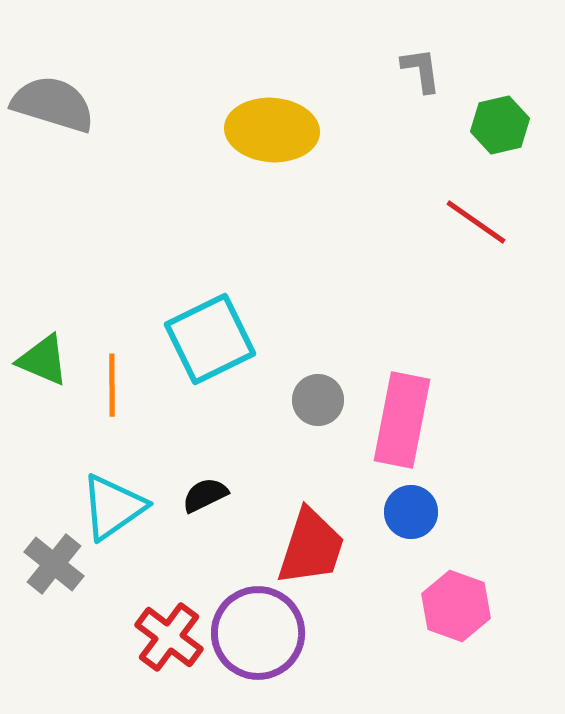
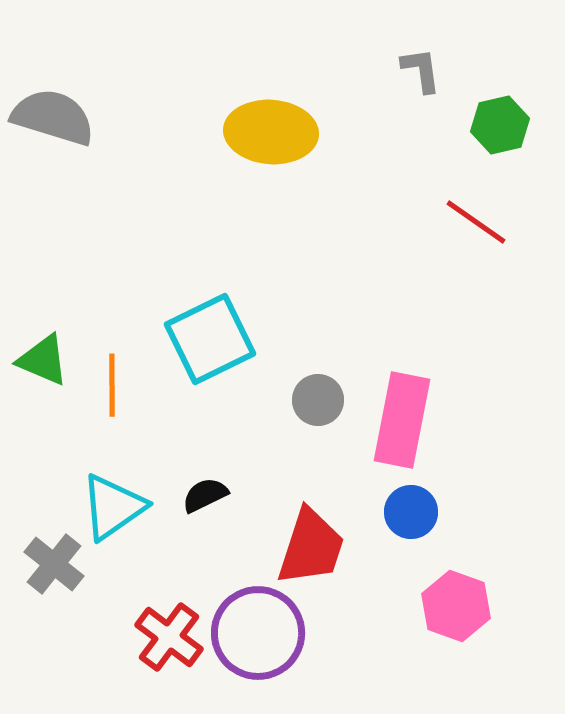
gray semicircle: moved 13 px down
yellow ellipse: moved 1 px left, 2 px down
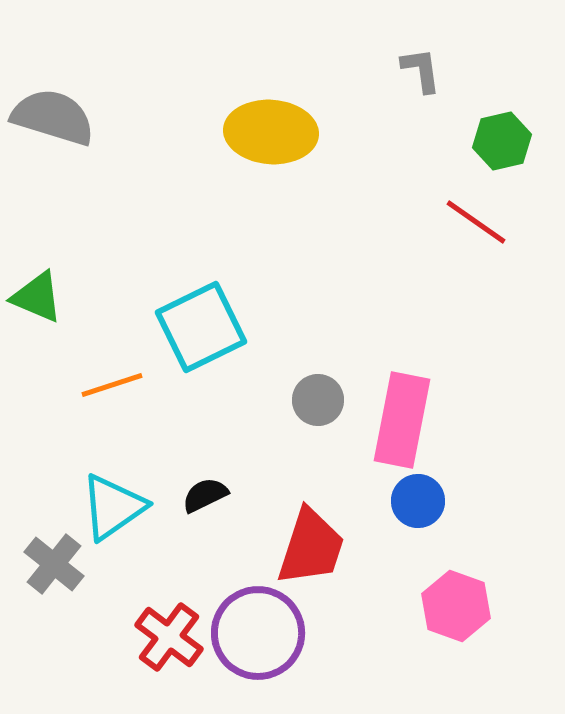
green hexagon: moved 2 px right, 16 px down
cyan square: moved 9 px left, 12 px up
green triangle: moved 6 px left, 63 px up
orange line: rotated 72 degrees clockwise
blue circle: moved 7 px right, 11 px up
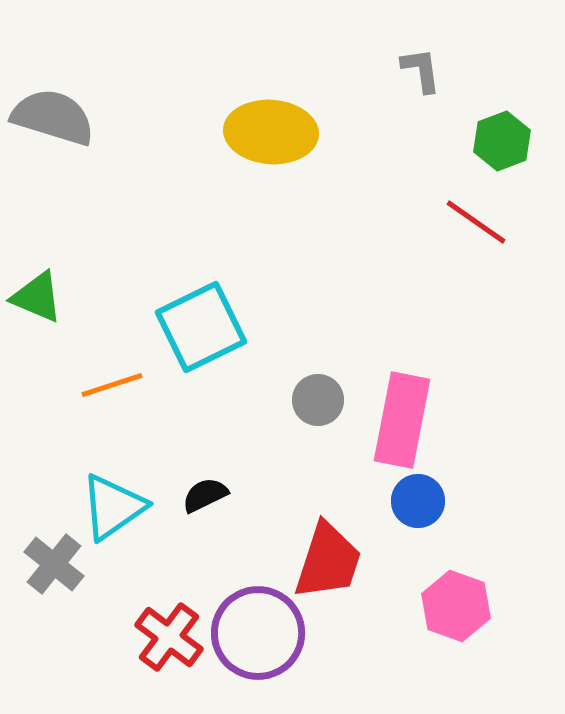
green hexagon: rotated 8 degrees counterclockwise
red trapezoid: moved 17 px right, 14 px down
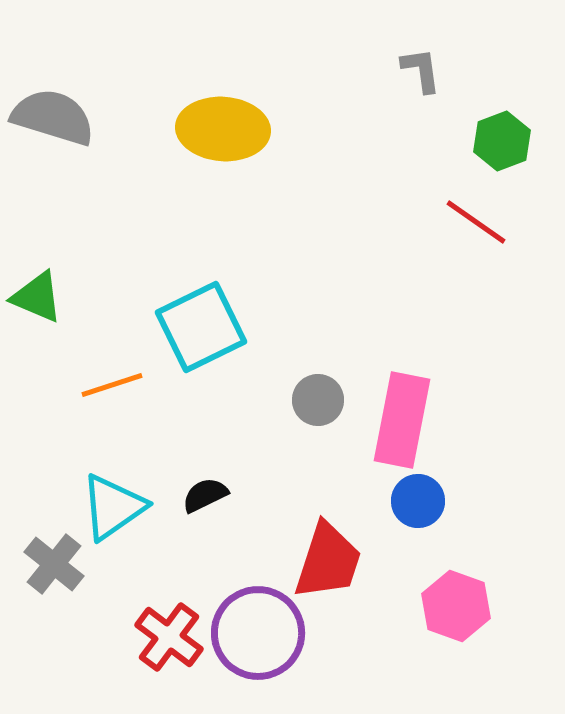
yellow ellipse: moved 48 px left, 3 px up
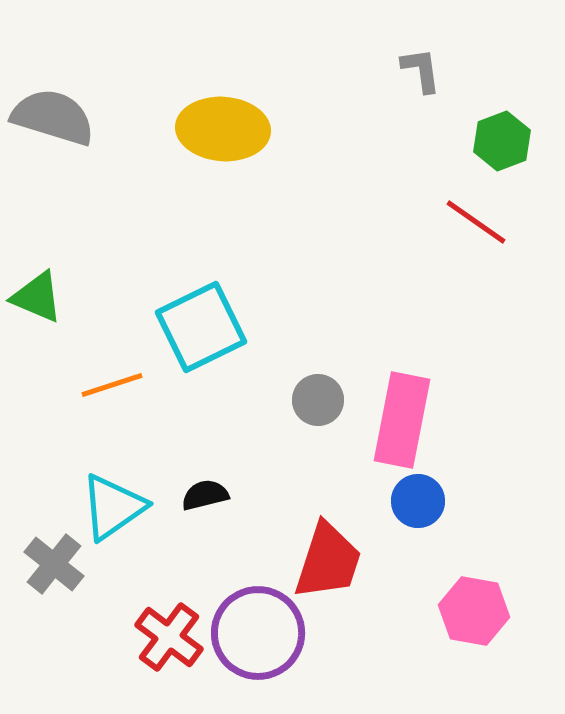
black semicircle: rotated 12 degrees clockwise
pink hexagon: moved 18 px right, 5 px down; rotated 10 degrees counterclockwise
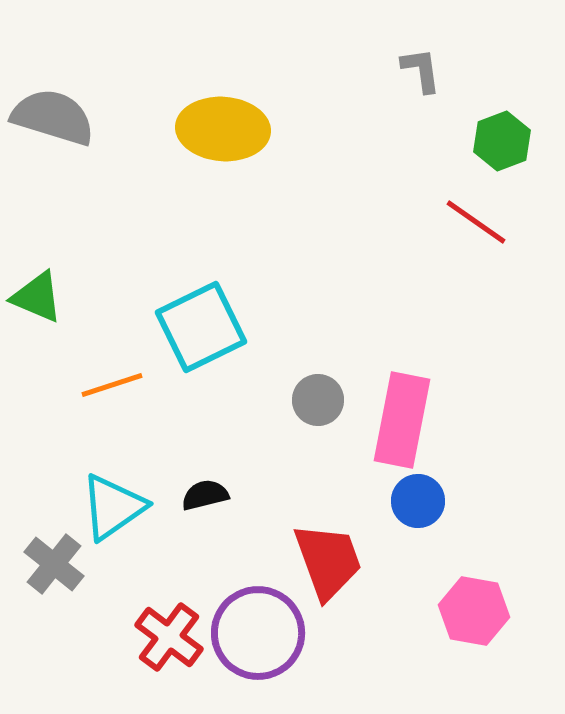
red trapezoid: rotated 38 degrees counterclockwise
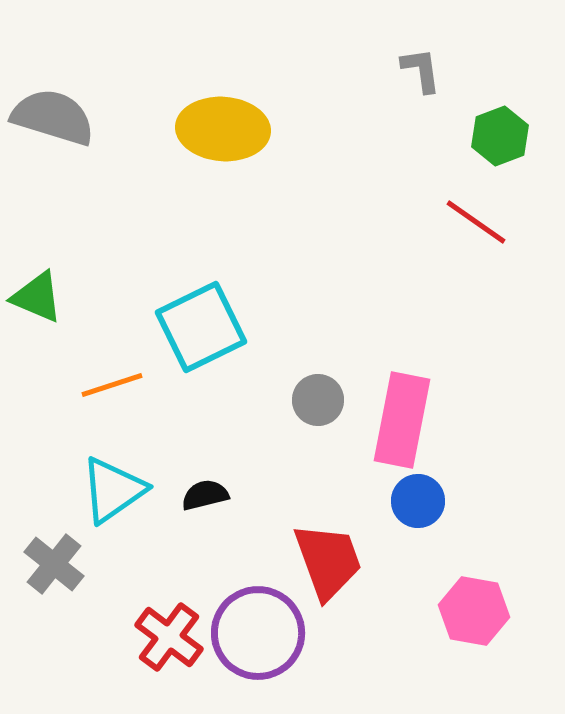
green hexagon: moved 2 px left, 5 px up
cyan triangle: moved 17 px up
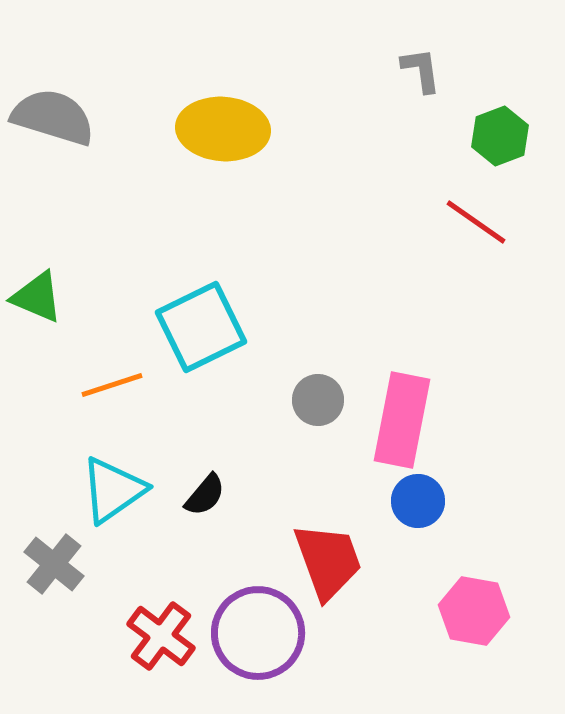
black semicircle: rotated 144 degrees clockwise
red cross: moved 8 px left, 1 px up
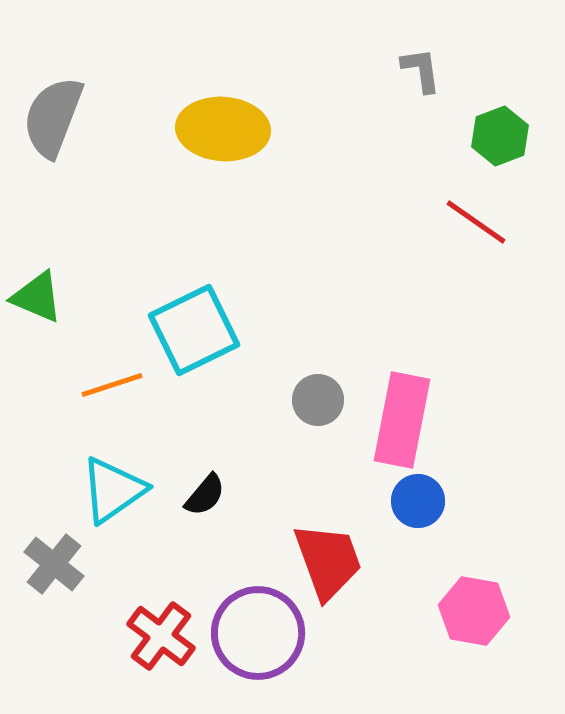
gray semicircle: rotated 86 degrees counterclockwise
cyan square: moved 7 px left, 3 px down
